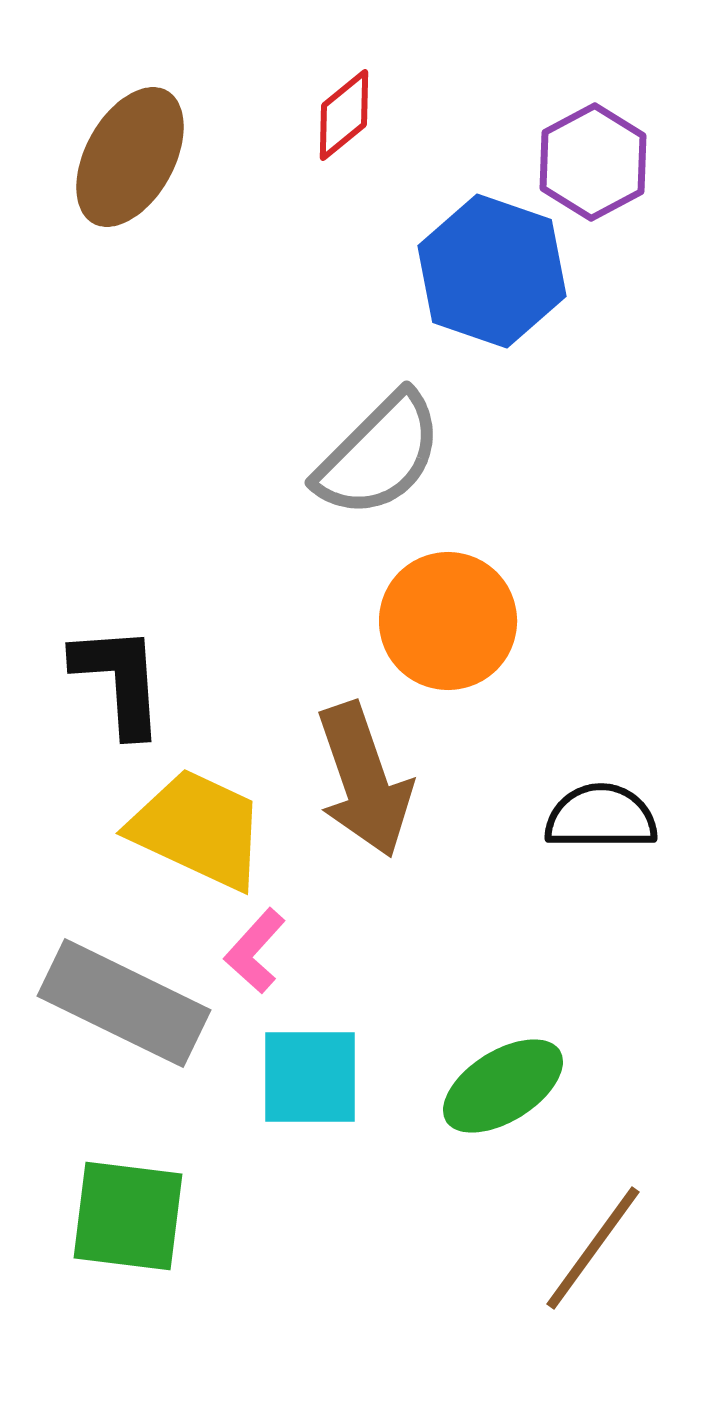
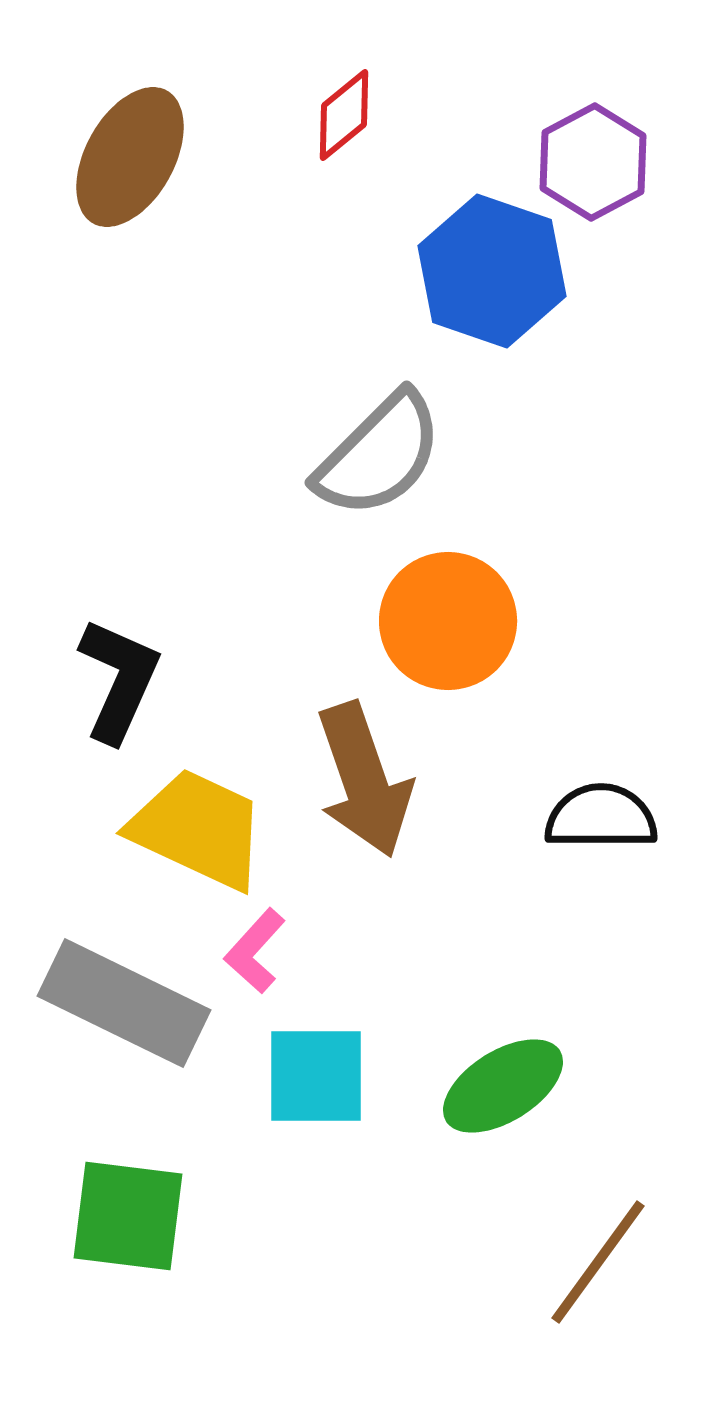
black L-shape: rotated 28 degrees clockwise
cyan square: moved 6 px right, 1 px up
brown line: moved 5 px right, 14 px down
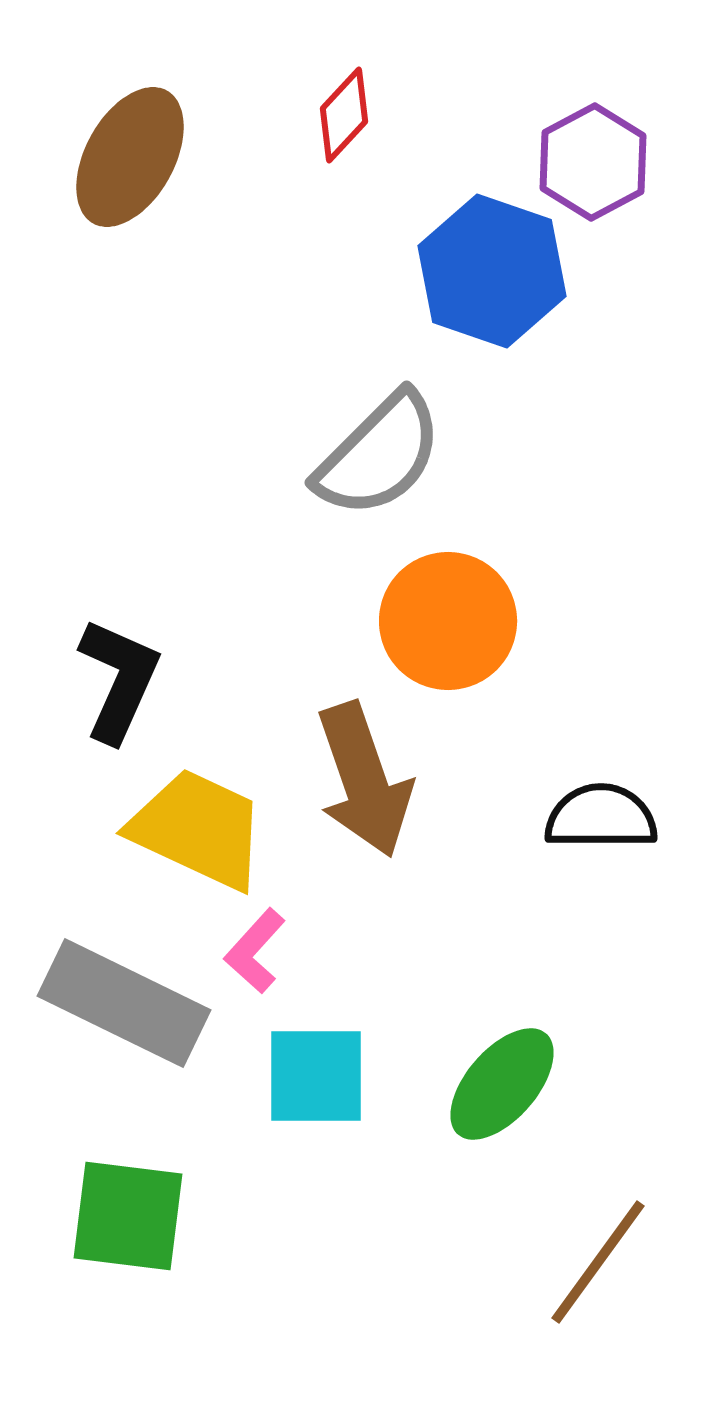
red diamond: rotated 8 degrees counterclockwise
green ellipse: moved 1 px left, 2 px up; rotated 17 degrees counterclockwise
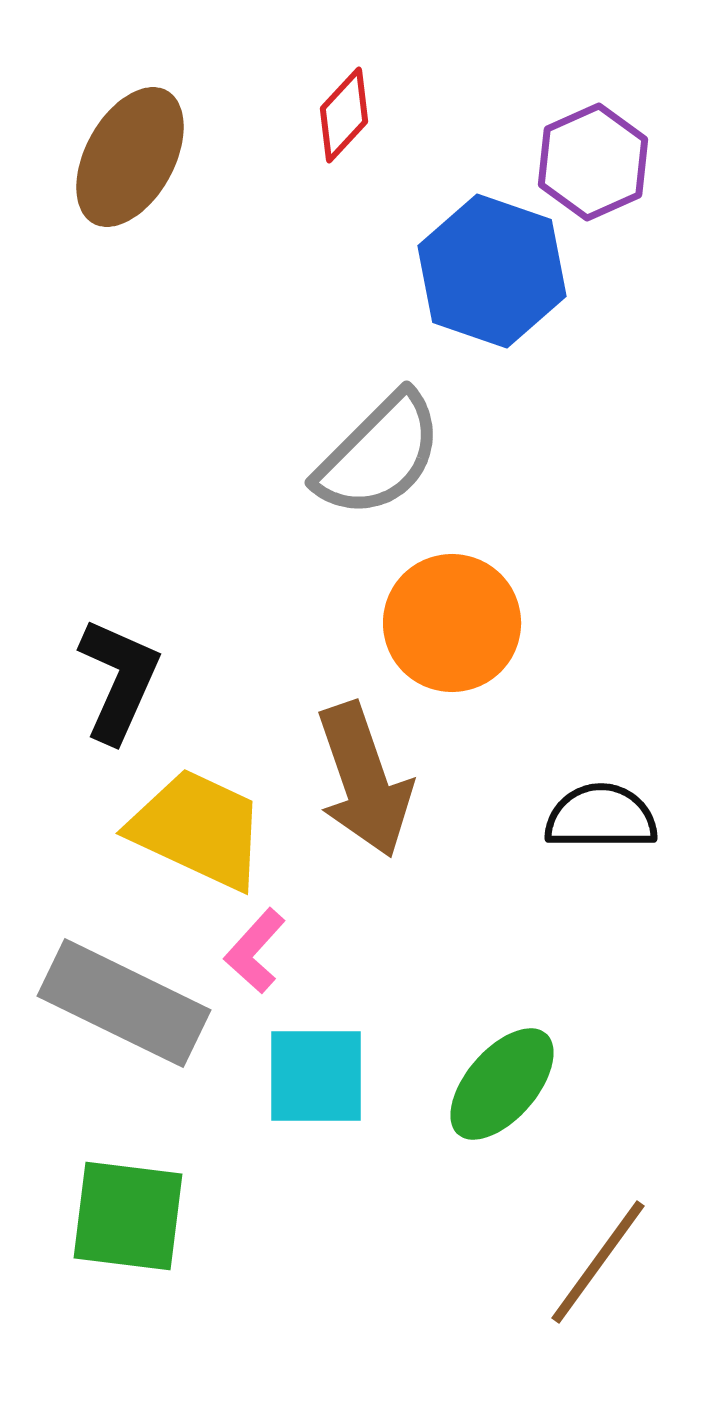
purple hexagon: rotated 4 degrees clockwise
orange circle: moved 4 px right, 2 px down
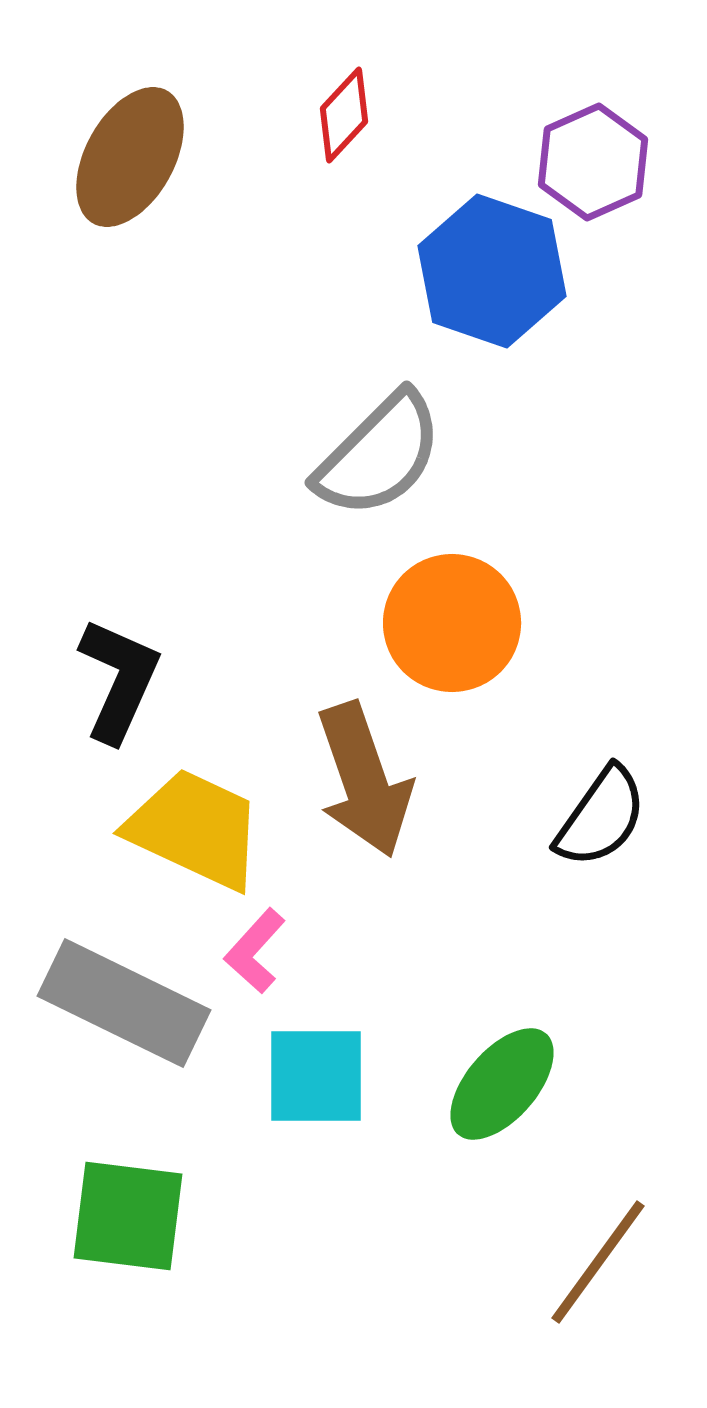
black semicircle: rotated 125 degrees clockwise
yellow trapezoid: moved 3 px left
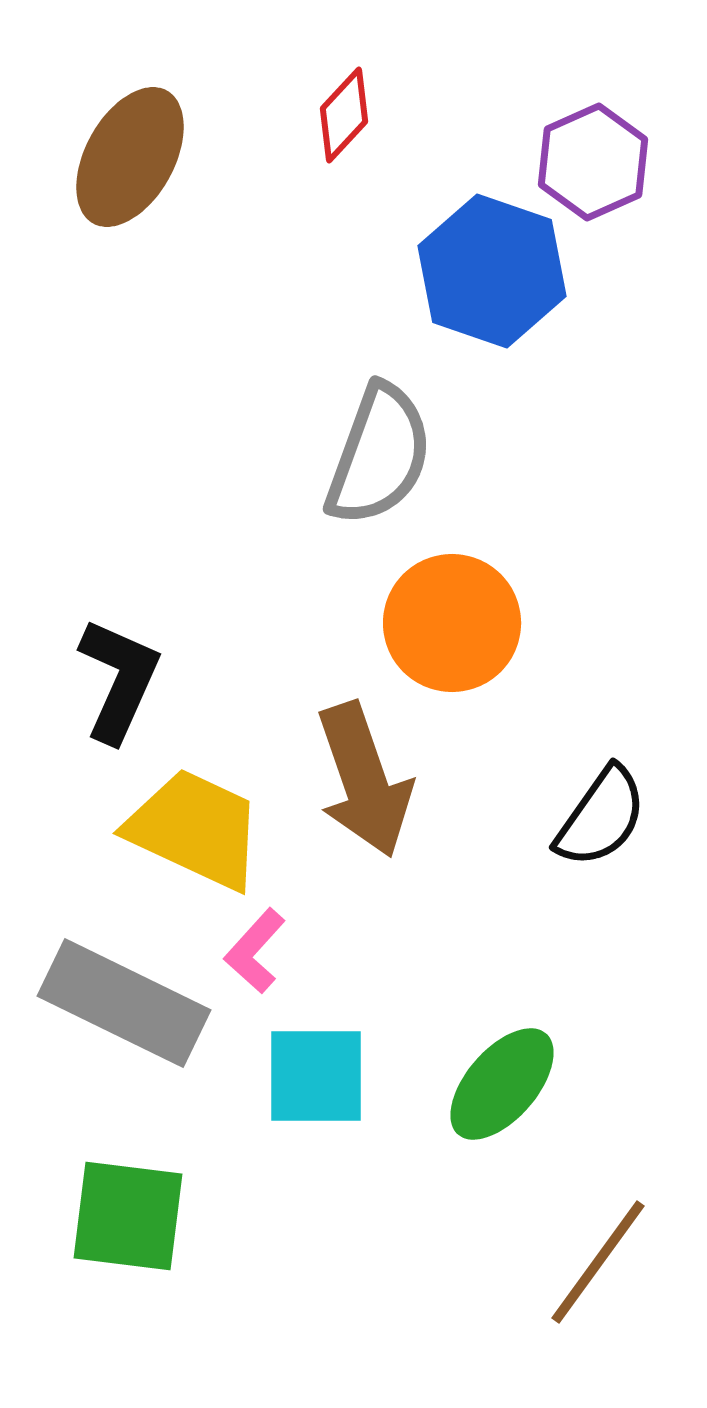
gray semicircle: rotated 25 degrees counterclockwise
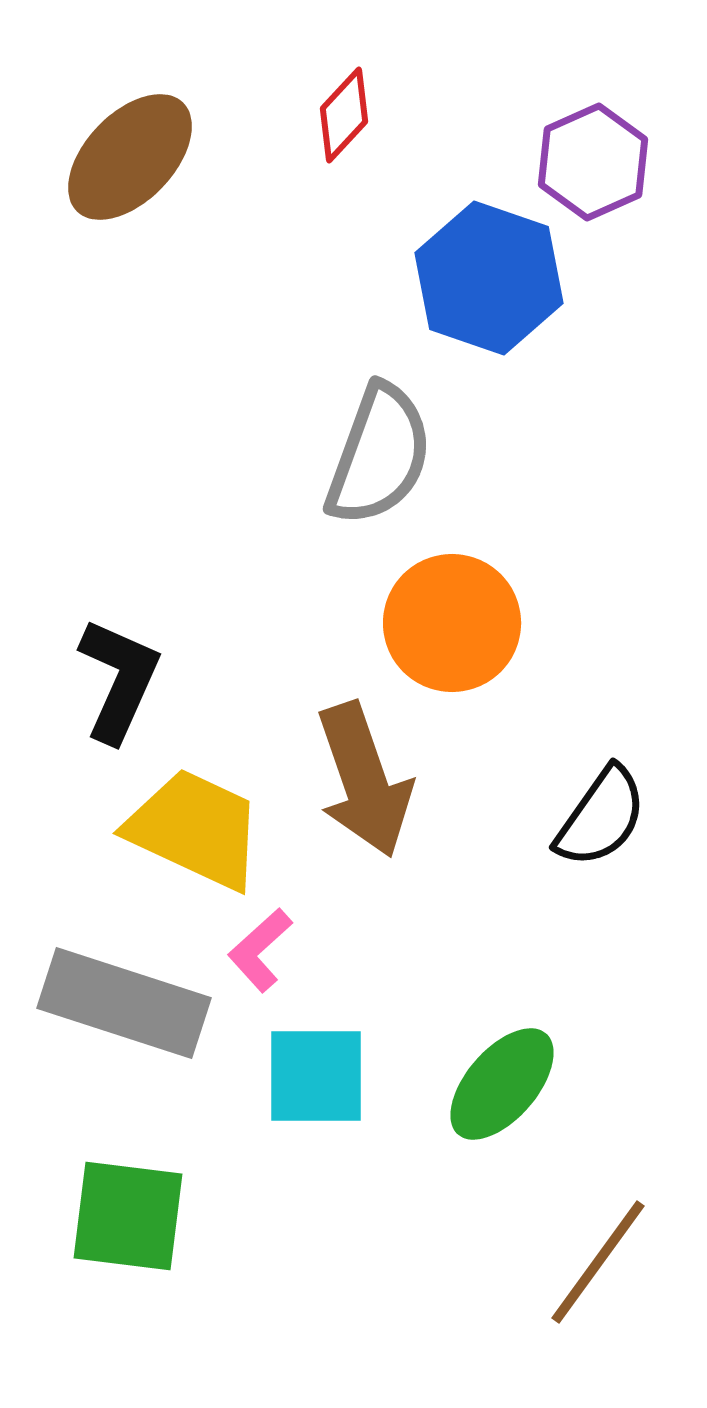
brown ellipse: rotated 15 degrees clockwise
blue hexagon: moved 3 px left, 7 px down
pink L-shape: moved 5 px right, 1 px up; rotated 6 degrees clockwise
gray rectangle: rotated 8 degrees counterclockwise
